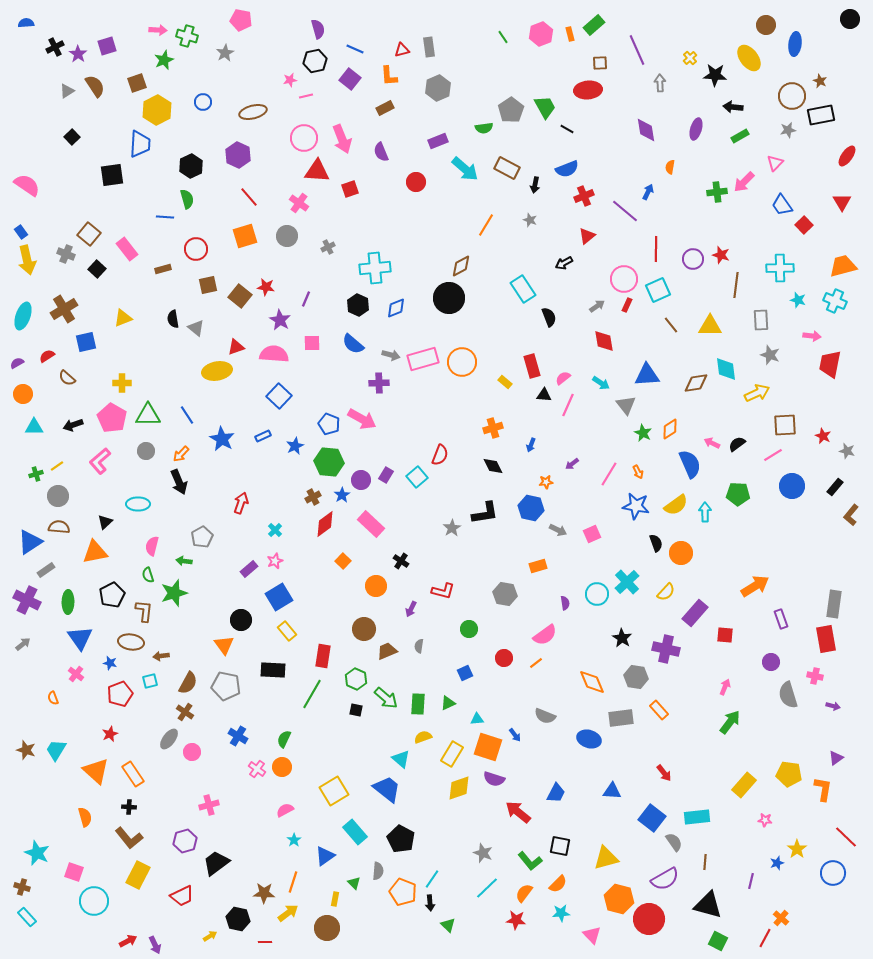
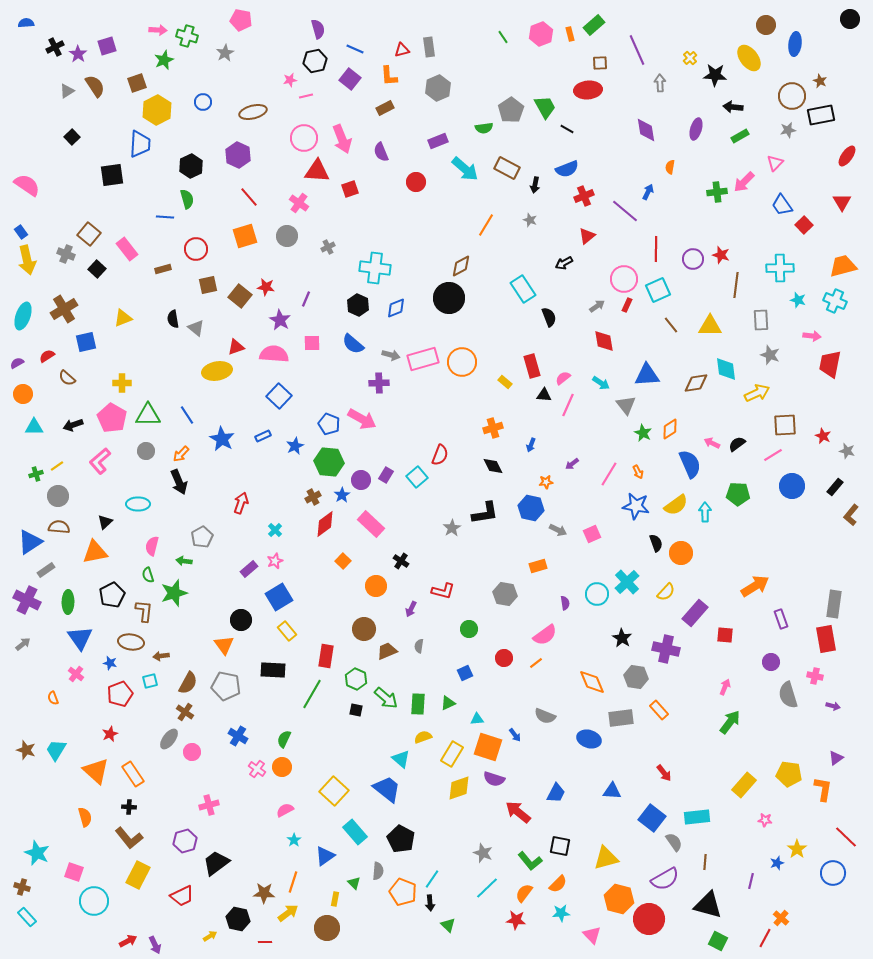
cyan cross at (375, 268): rotated 12 degrees clockwise
red rectangle at (323, 656): moved 3 px right
yellow square at (334, 791): rotated 16 degrees counterclockwise
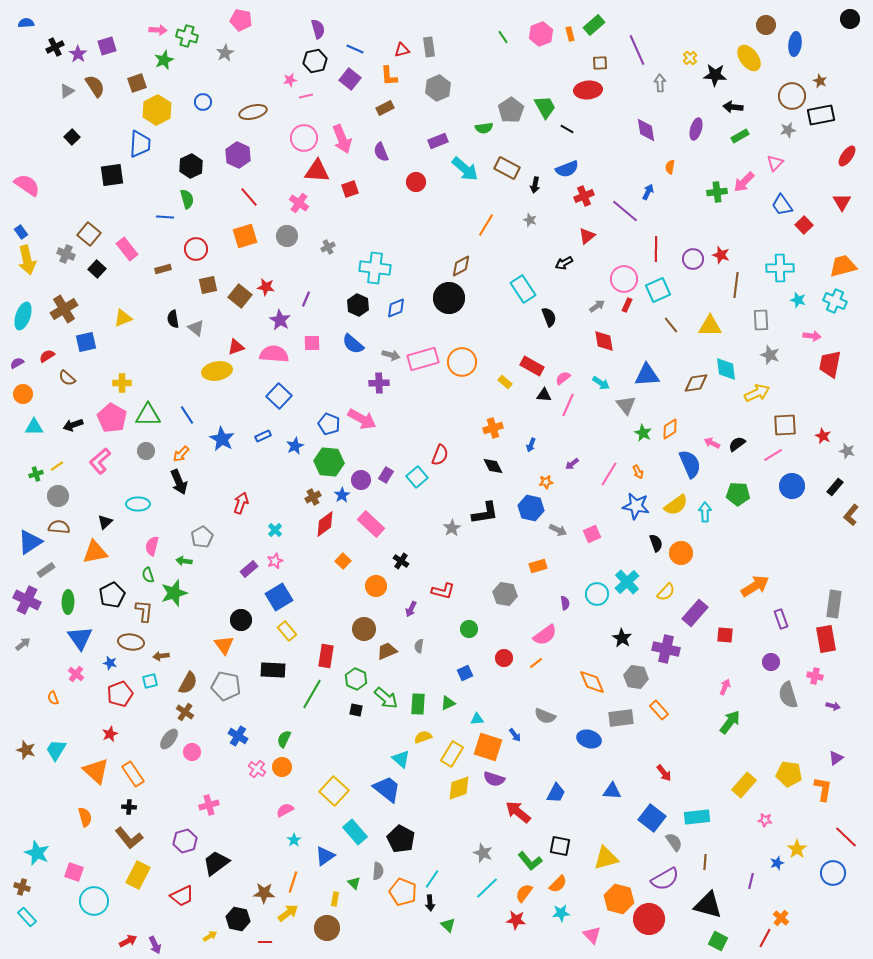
red rectangle at (532, 366): rotated 45 degrees counterclockwise
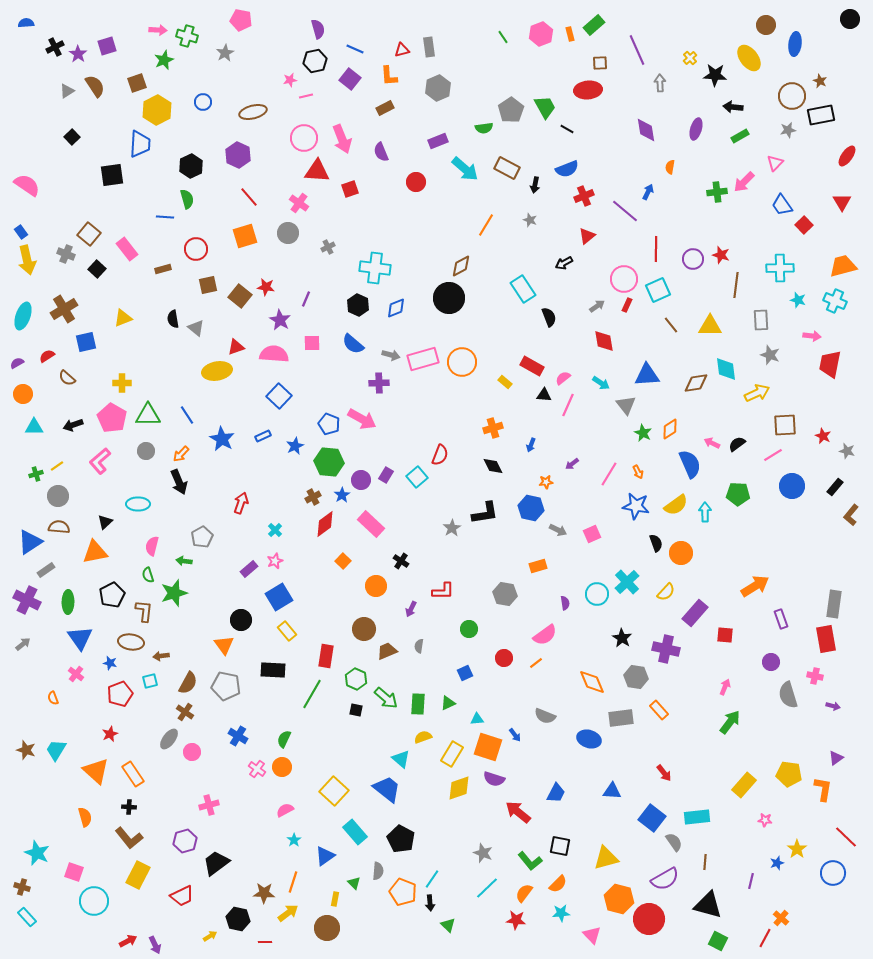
gray circle at (287, 236): moved 1 px right, 3 px up
red L-shape at (443, 591): rotated 15 degrees counterclockwise
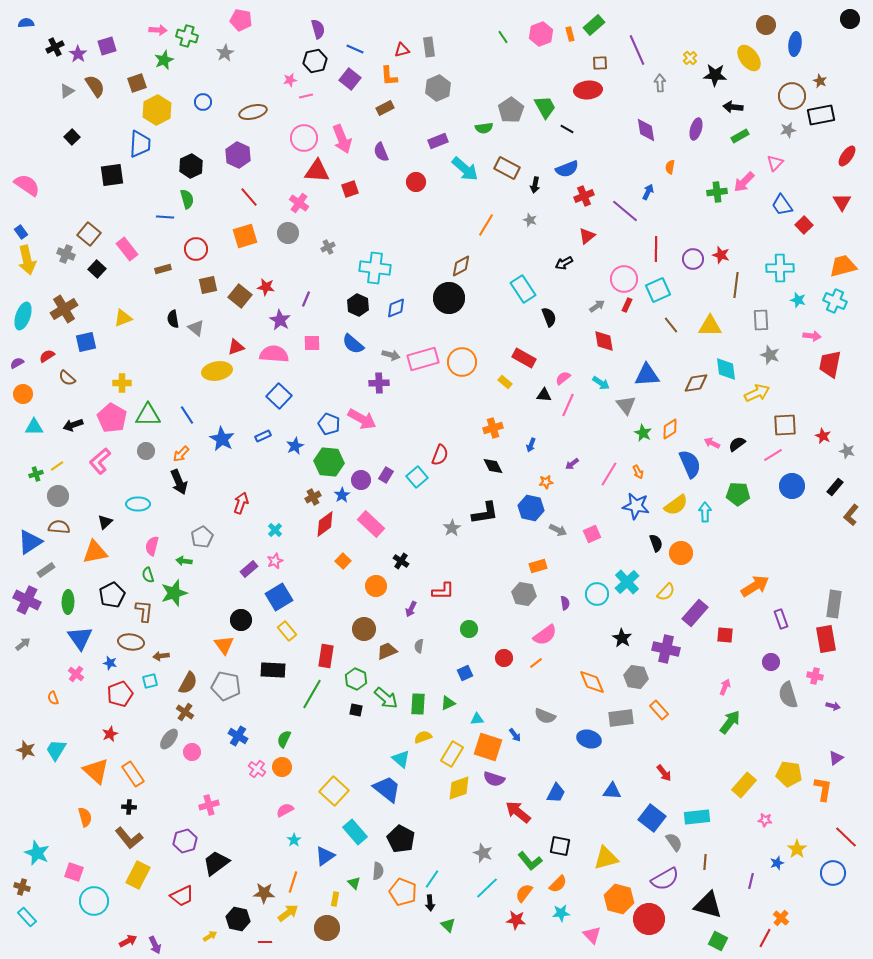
red rectangle at (532, 366): moved 8 px left, 8 px up
gray hexagon at (505, 594): moved 19 px right
